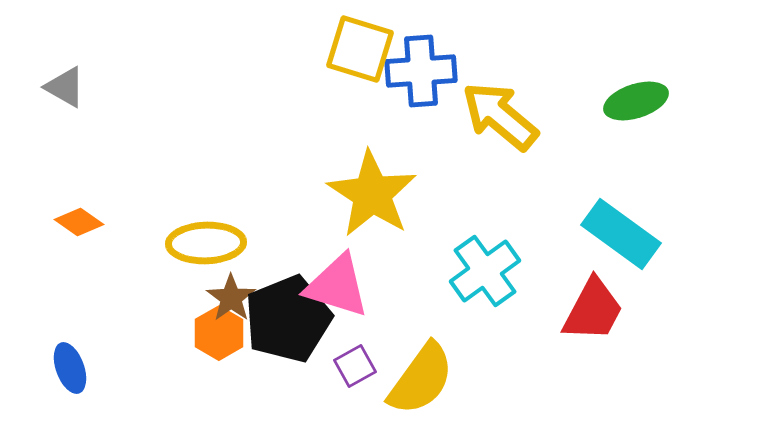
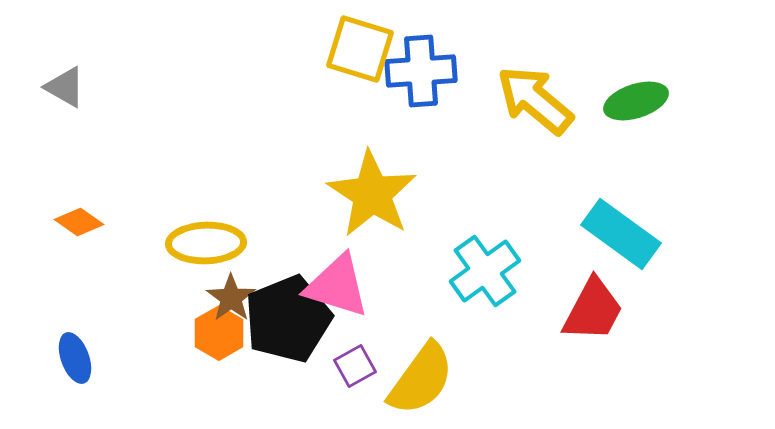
yellow arrow: moved 35 px right, 16 px up
blue ellipse: moved 5 px right, 10 px up
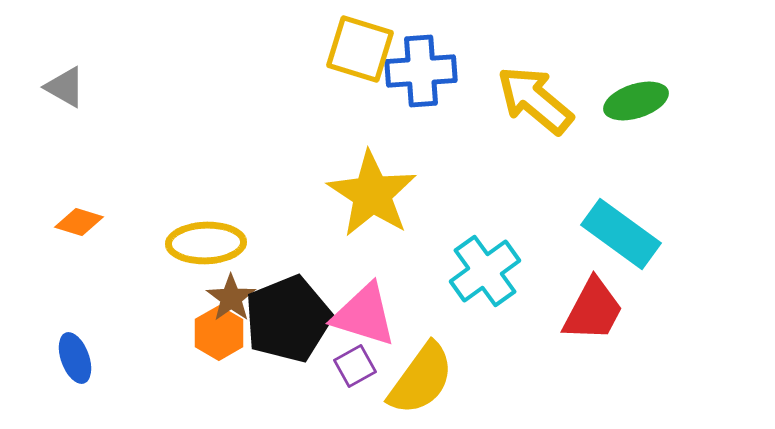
orange diamond: rotated 18 degrees counterclockwise
pink triangle: moved 27 px right, 29 px down
